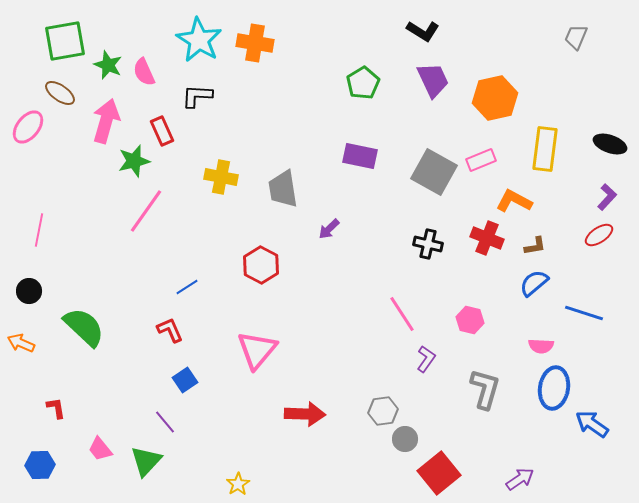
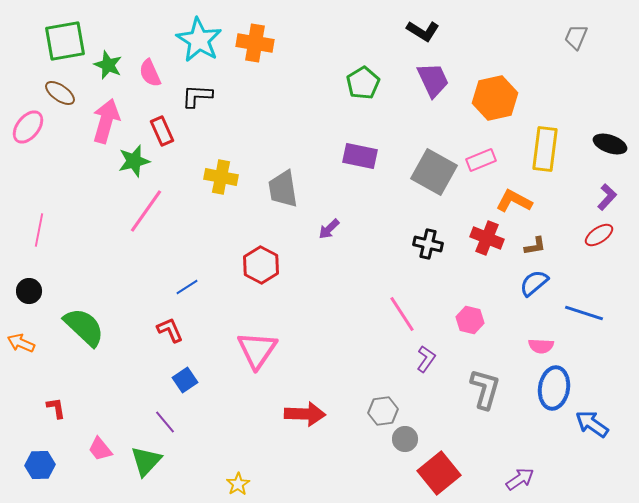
pink semicircle at (144, 72): moved 6 px right, 1 px down
pink triangle at (257, 350): rotated 6 degrees counterclockwise
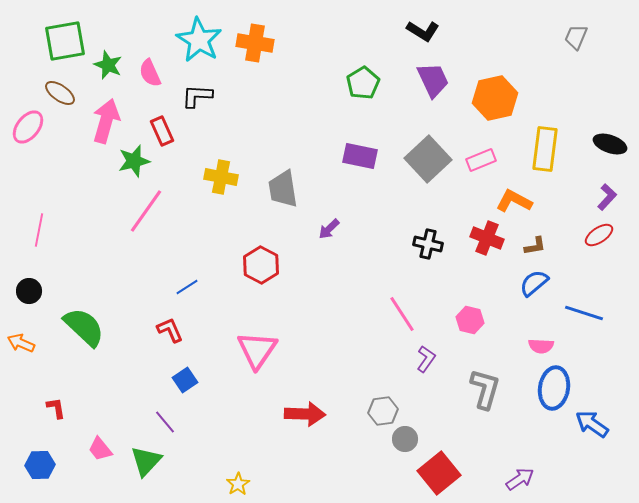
gray square at (434, 172): moved 6 px left, 13 px up; rotated 18 degrees clockwise
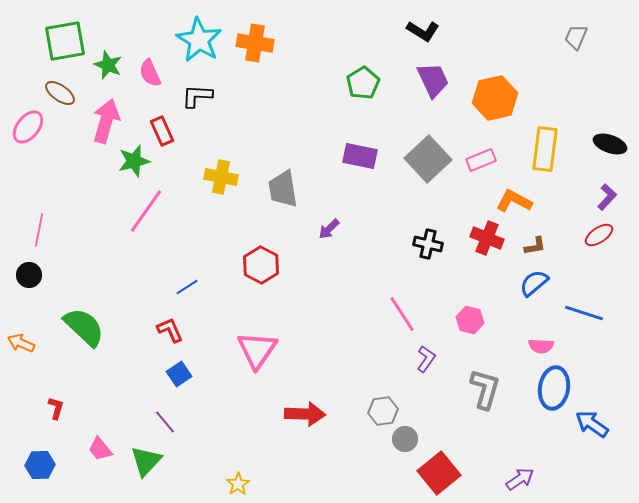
black circle at (29, 291): moved 16 px up
blue square at (185, 380): moved 6 px left, 6 px up
red L-shape at (56, 408): rotated 25 degrees clockwise
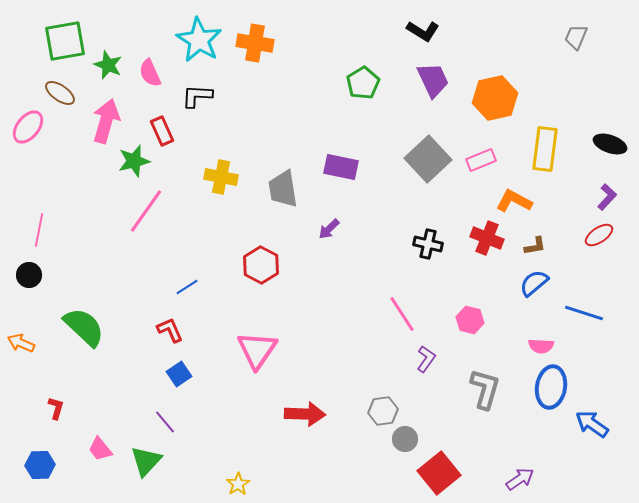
purple rectangle at (360, 156): moved 19 px left, 11 px down
blue ellipse at (554, 388): moved 3 px left, 1 px up
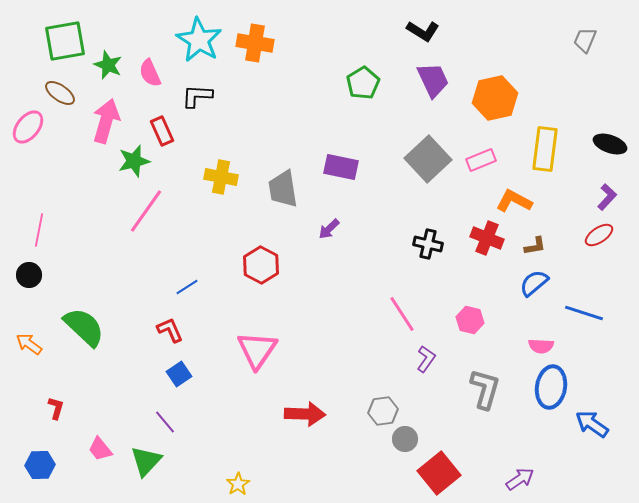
gray trapezoid at (576, 37): moved 9 px right, 3 px down
orange arrow at (21, 343): moved 8 px right, 1 px down; rotated 12 degrees clockwise
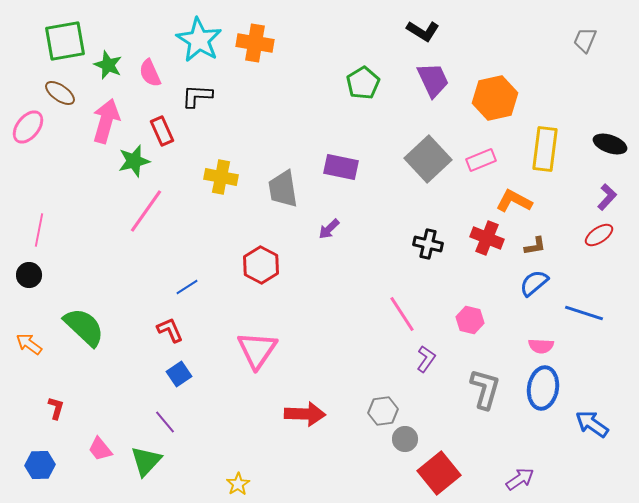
blue ellipse at (551, 387): moved 8 px left, 1 px down
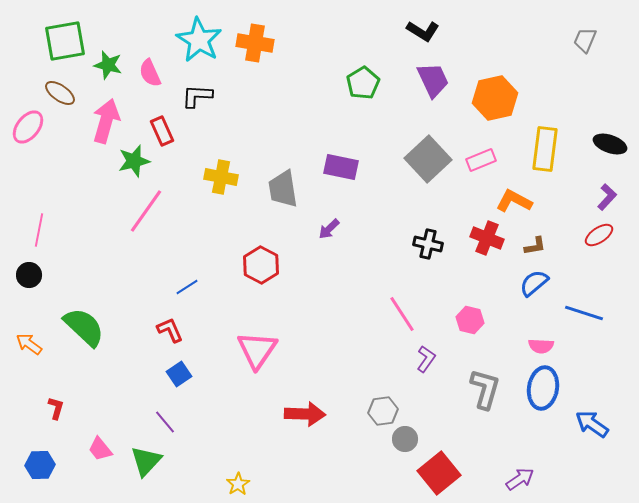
green star at (108, 65): rotated 8 degrees counterclockwise
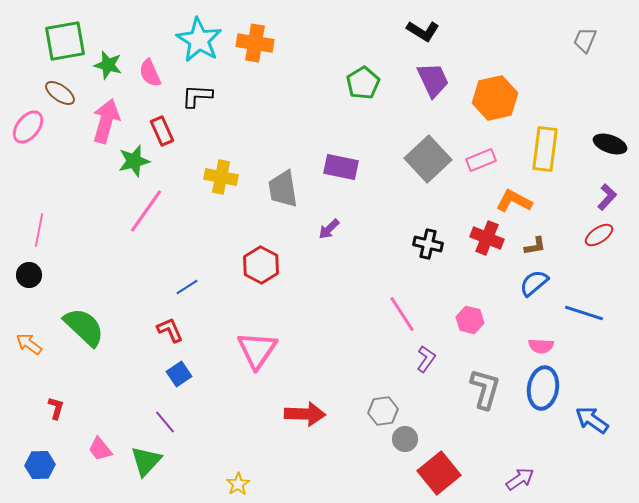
blue arrow at (592, 424): moved 4 px up
